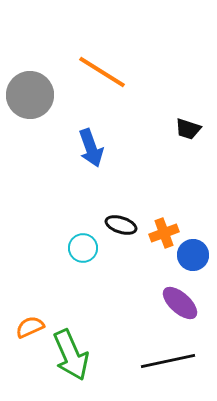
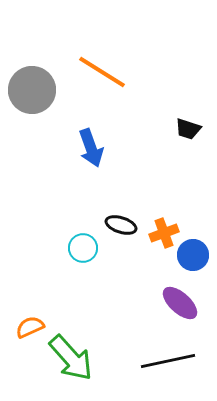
gray circle: moved 2 px right, 5 px up
green arrow: moved 3 px down; rotated 18 degrees counterclockwise
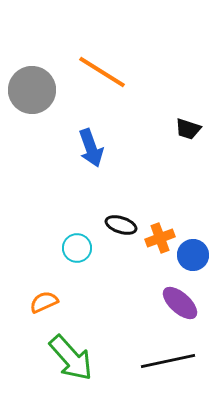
orange cross: moved 4 px left, 5 px down
cyan circle: moved 6 px left
orange semicircle: moved 14 px right, 25 px up
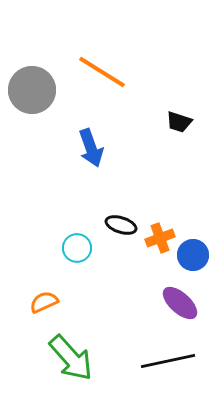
black trapezoid: moved 9 px left, 7 px up
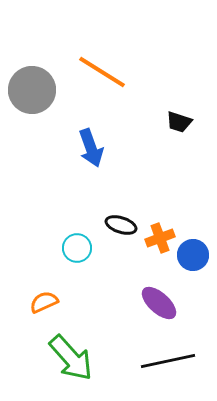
purple ellipse: moved 21 px left
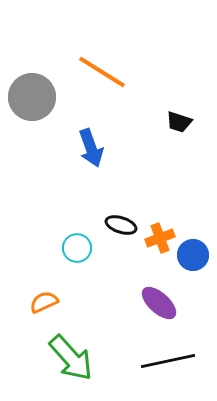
gray circle: moved 7 px down
